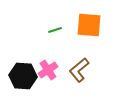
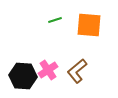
green line: moved 10 px up
brown L-shape: moved 2 px left, 1 px down
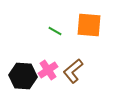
green line: moved 11 px down; rotated 48 degrees clockwise
brown L-shape: moved 4 px left
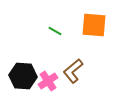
orange square: moved 5 px right
pink cross: moved 11 px down
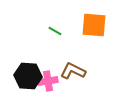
brown L-shape: rotated 65 degrees clockwise
black hexagon: moved 5 px right
pink cross: rotated 24 degrees clockwise
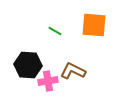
black hexagon: moved 11 px up
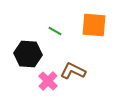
black hexagon: moved 11 px up
pink cross: rotated 36 degrees counterclockwise
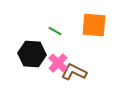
black hexagon: moved 4 px right
brown L-shape: moved 1 px right, 1 px down
pink cross: moved 10 px right, 18 px up
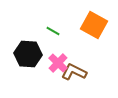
orange square: rotated 24 degrees clockwise
green line: moved 2 px left
black hexagon: moved 4 px left
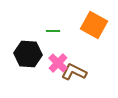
green line: rotated 32 degrees counterclockwise
